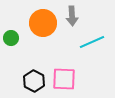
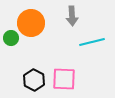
orange circle: moved 12 px left
cyan line: rotated 10 degrees clockwise
black hexagon: moved 1 px up
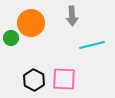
cyan line: moved 3 px down
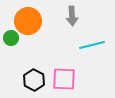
orange circle: moved 3 px left, 2 px up
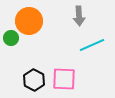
gray arrow: moved 7 px right
orange circle: moved 1 px right
cyan line: rotated 10 degrees counterclockwise
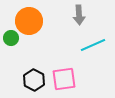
gray arrow: moved 1 px up
cyan line: moved 1 px right
pink square: rotated 10 degrees counterclockwise
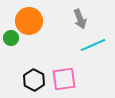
gray arrow: moved 1 px right, 4 px down; rotated 18 degrees counterclockwise
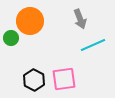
orange circle: moved 1 px right
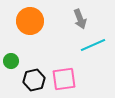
green circle: moved 23 px down
black hexagon: rotated 20 degrees clockwise
